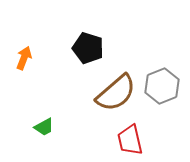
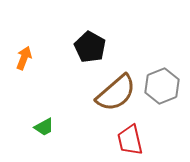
black pentagon: moved 2 px right, 1 px up; rotated 12 degrees clockwise
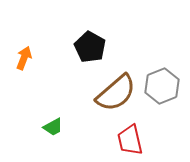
green trapezoid: moved 9 px right
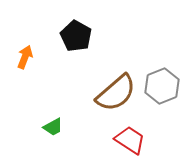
black pentagon: moved 14 px left, 11 px up
orange arrow: moved 1 px right, 1 px up
red trapezoid: rotated 136 degrees clockwise
